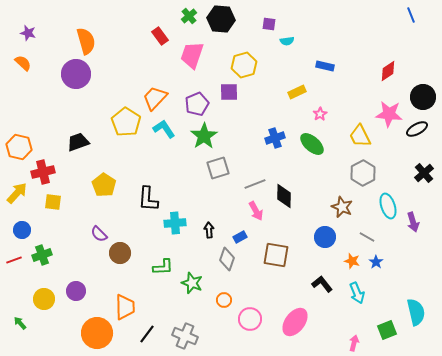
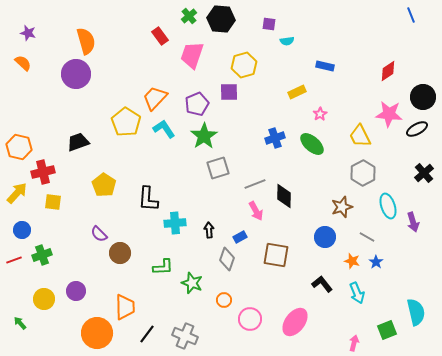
brown star at (342, 207): rotated 30 degrees clockwise
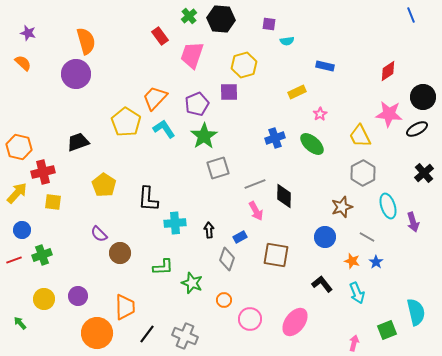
purple circle at (76, 291): moved 2 px right, 5 px down
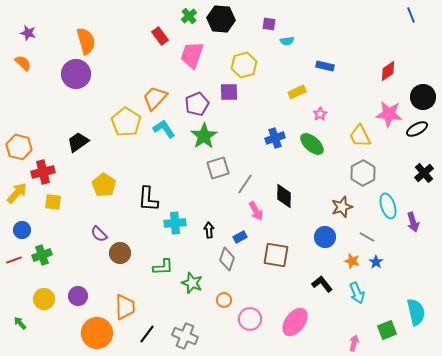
black trapezoid at (78, 142): rotated 15 degrees counterclockwise
gray line at (255, 184): moved 10 px left; rotated 35 degrees counterclockwise
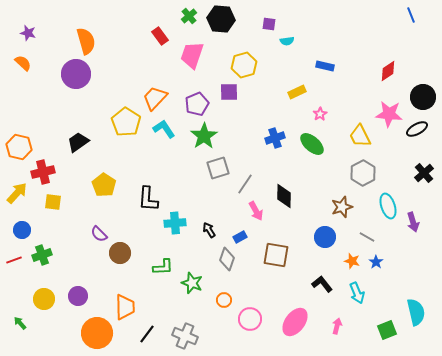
black arrow at (209, 230): rotated 28 degrees counterclockwise
pink arrow at (354, 343): moved 17 px left, 17 px up
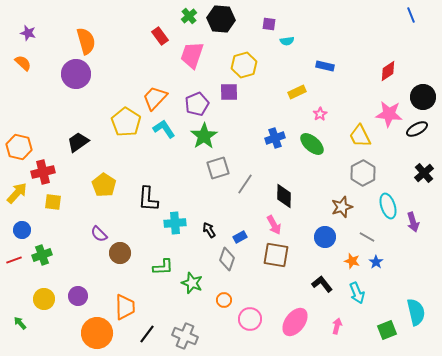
pink arrow at (256, 211): moved 18 px right, 14 px down
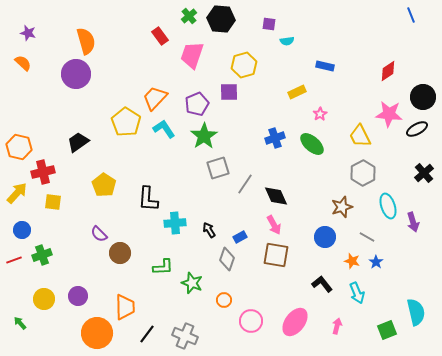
black diamond at (284, 196): moved 8 px left; rotated 25 degrees counterclockwise
pink circle at (250, 319): moved 1 px right, 2 px down
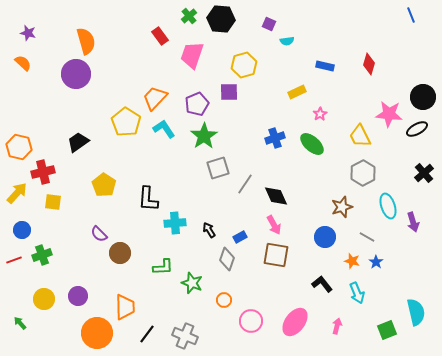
purple square at (269, 24): rotated 16 degrees clockwise
red diamond at (388, 71): moved 19 px left, 7 px up; rotated 40 degrees counterclockwise
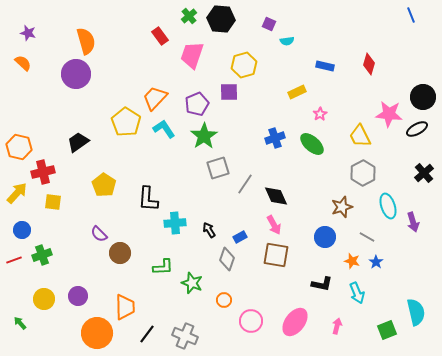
black L-shape at (322, 284): rotated 140 degrees clockwise
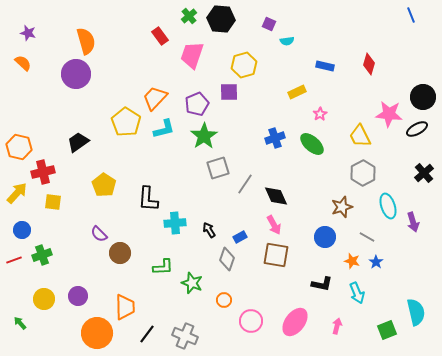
cyan L-shape at (164, 129): rotated 110 degrees clockwise
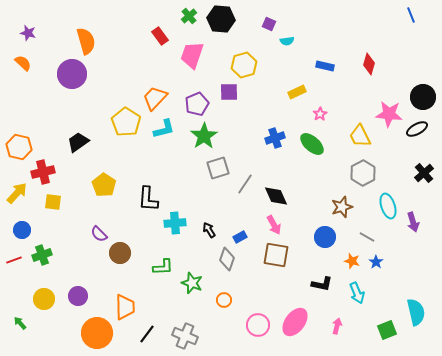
purple circle at (76, 74): moved 4 px left
pink circle at (251, 321): moved 7 px right, 4 px down
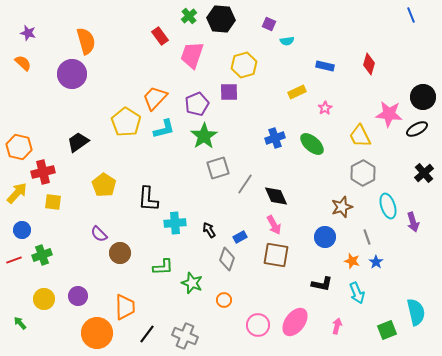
pink star at (320, 114): moved 5 px right, 6 px up
gray line at (367, 237): rotated 42 degrees clockwise
